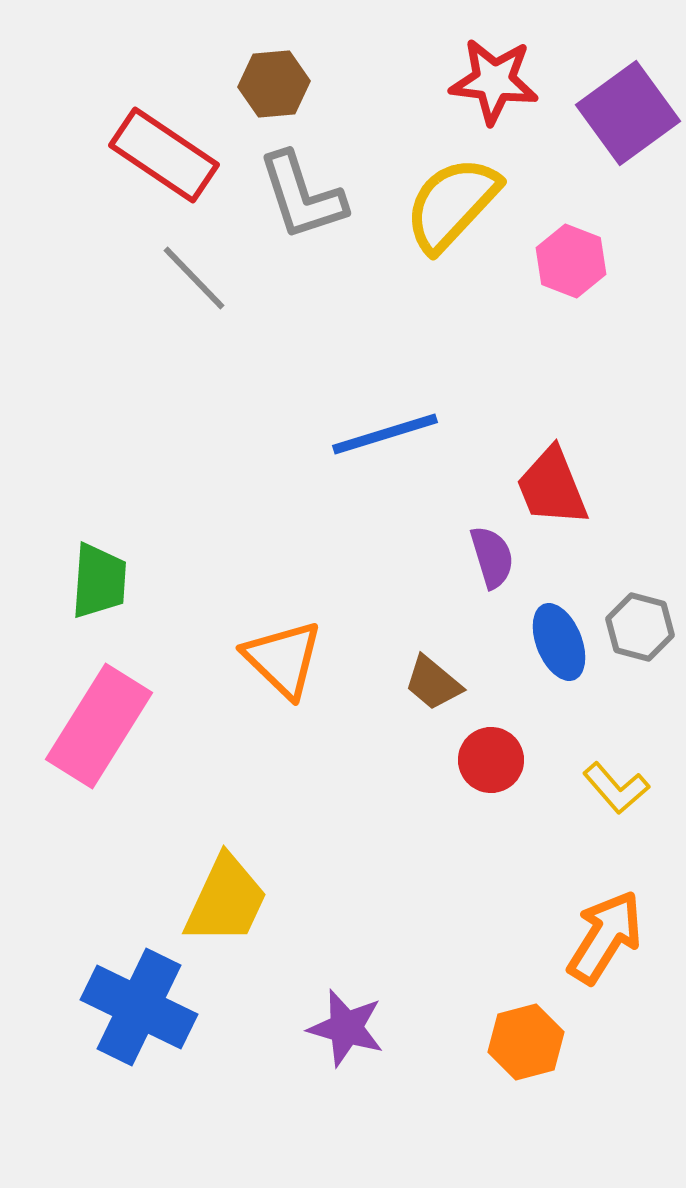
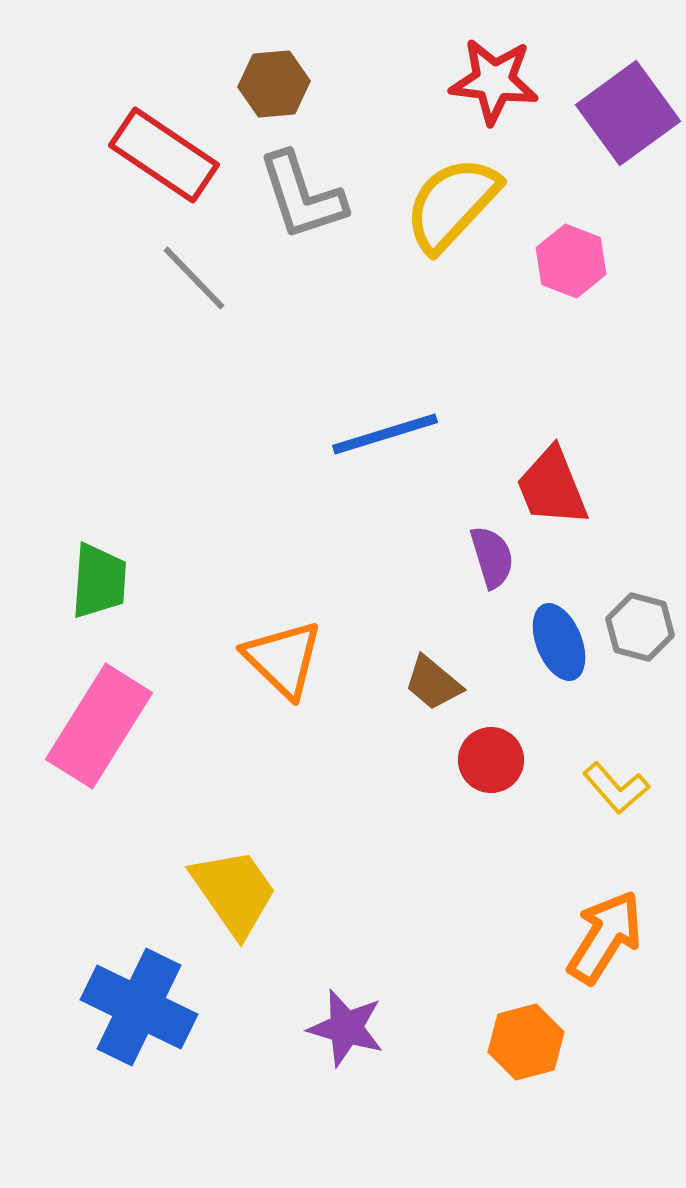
yellow trapezoid: moved 8 px right, 8 px up; rotated 60 degrees counterclockwise
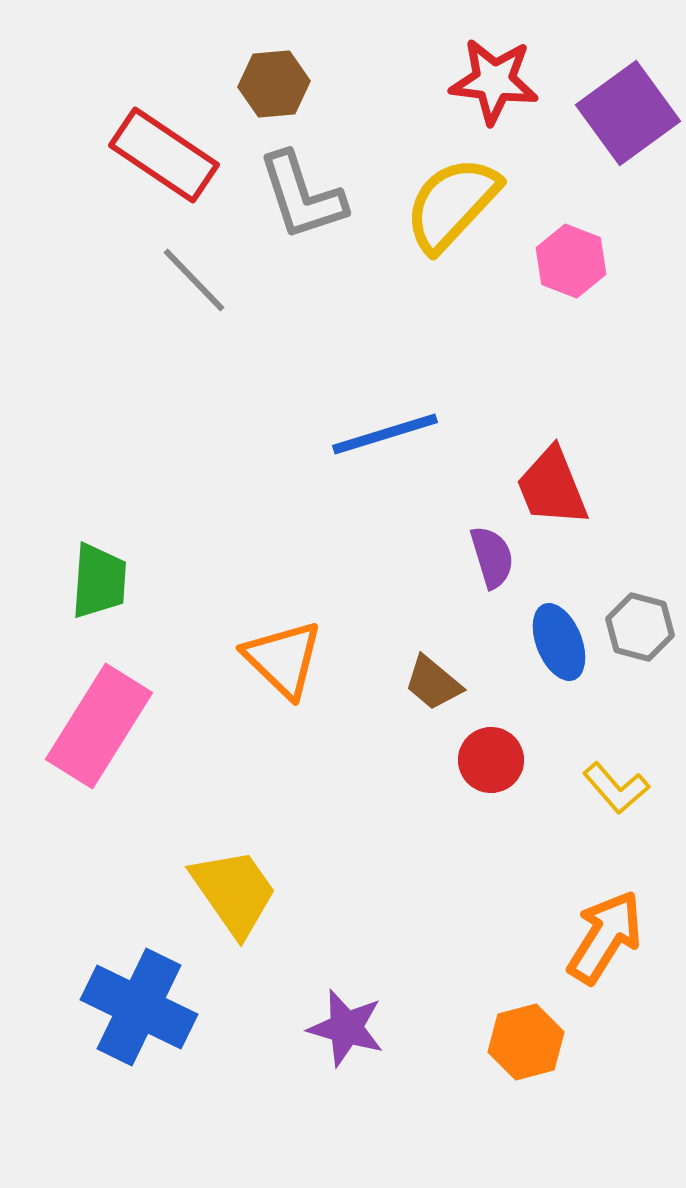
gray line: moved 2 px down
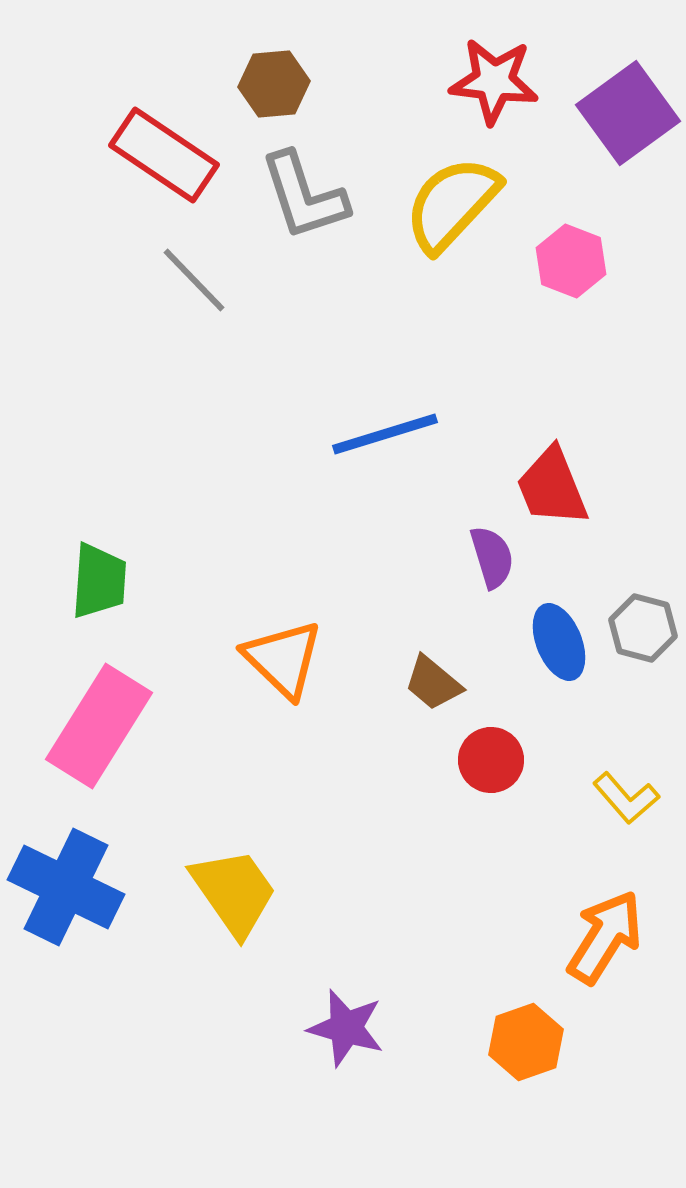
gray L-shape: moved 2 px right
gray hexagon: moved 3 px right, 1 px down
yellow L-shape: moved 10 px right, 10 px down
blue cross: moved 73 px left, 120 px up
orange hexagon: rotated 4 degrees counterclockwise
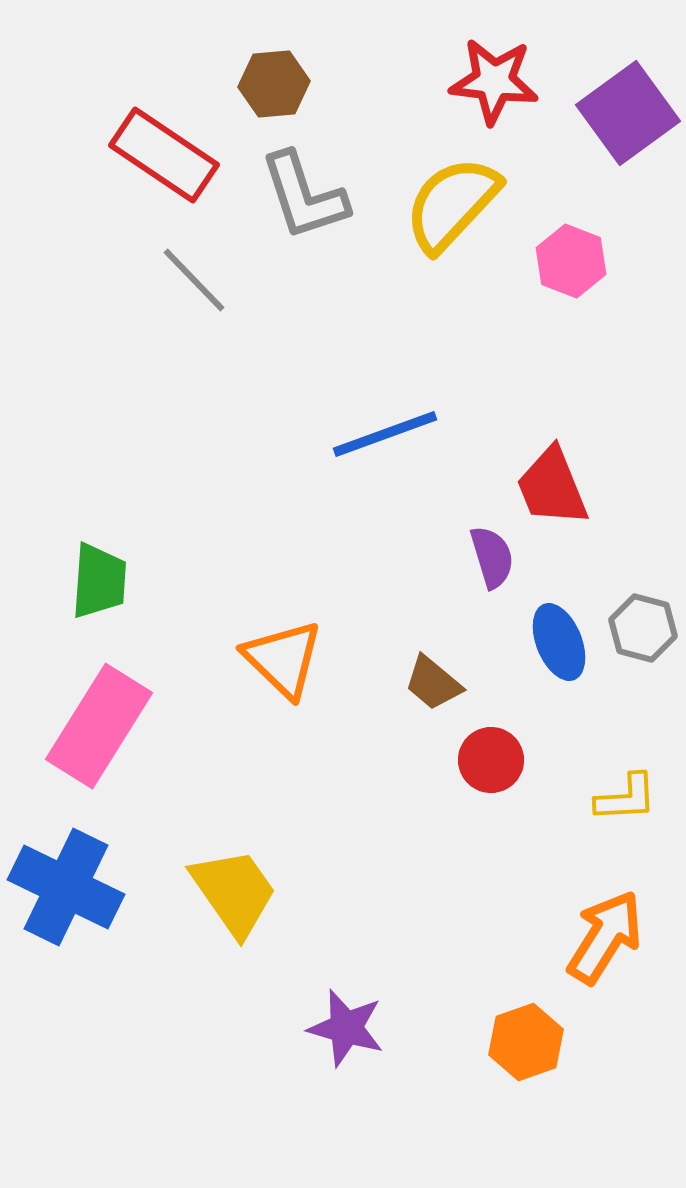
blue line: rotated 3 degrees counterclockwise
yellow L-shape: rotated 52 degrees counterclockwise
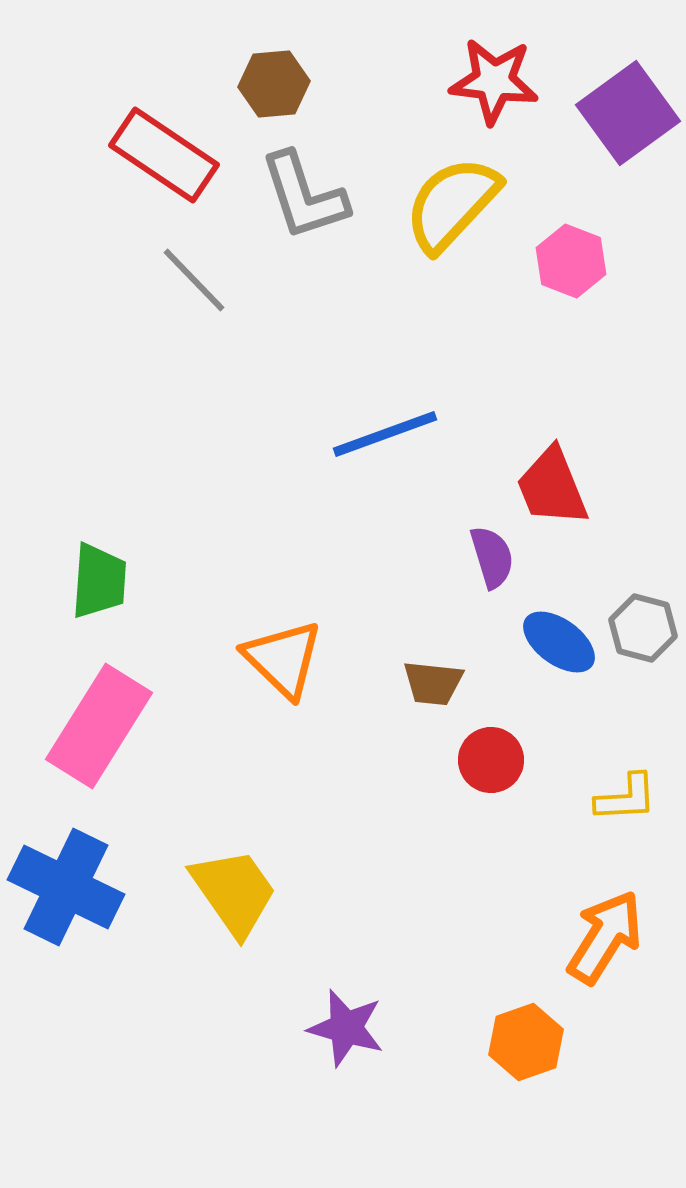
blue ellipse: rotated 32 degrees counterclockwise
brown trapezoid: rotated 34 degrees counterclockwise
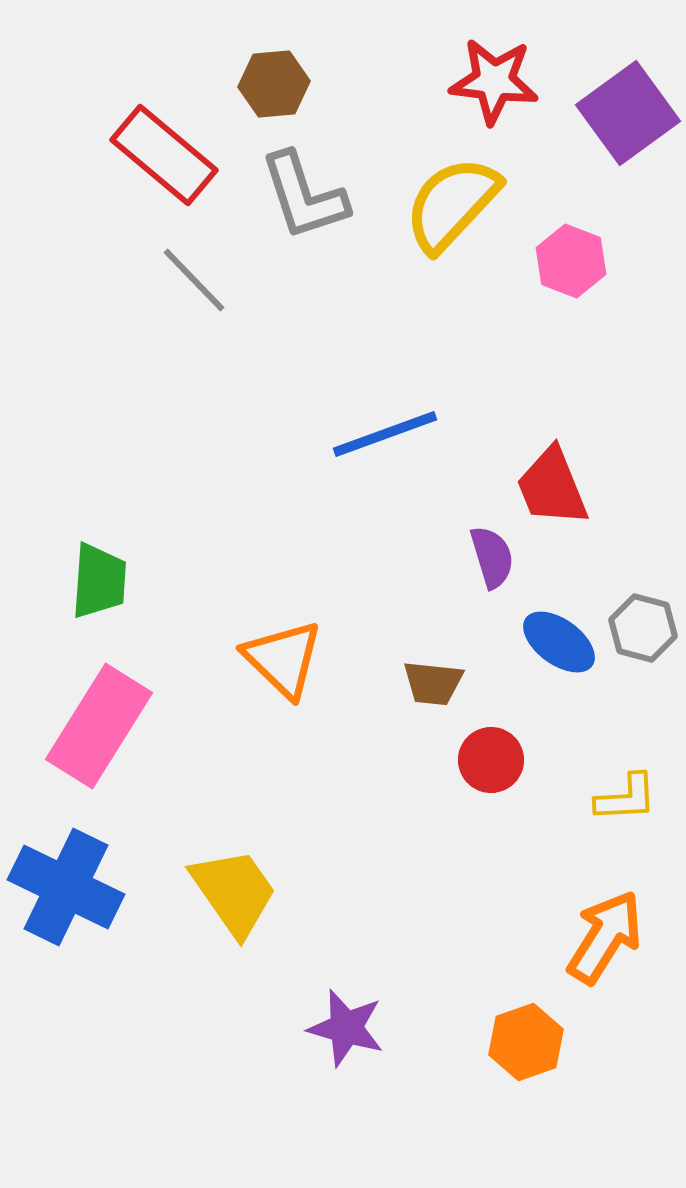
red rectangle: rotated 6 degrees clockwise
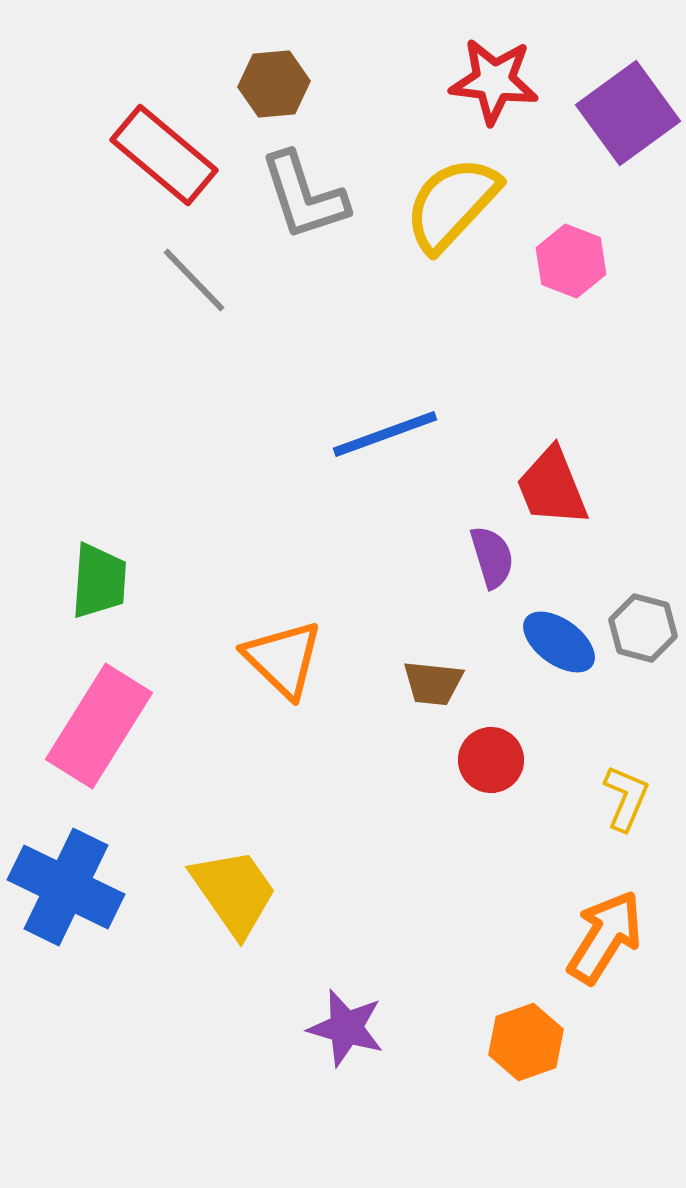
yellow L-shape: rotated 64 degrees counterclockwise
